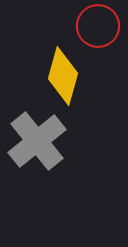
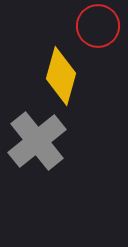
yellow diamond: moved 2 px left
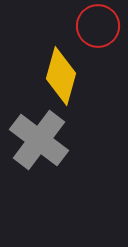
gray cross: moved 2 px right, 1 px up; rotated 14 degrees counterclockwise
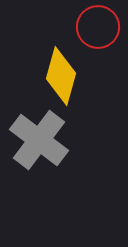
red circle: moved 1 px down
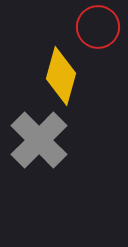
gray cross: rotated 8 degrees clockwise
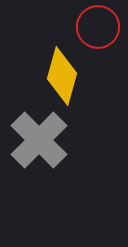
yellow diamond: moved 1 px right
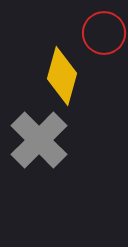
red circle: moved 6 px right, 6 px down
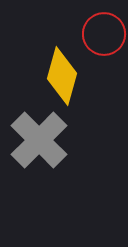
red circle: moved 1 px down
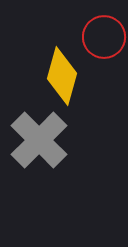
red circle: moved 3 px down
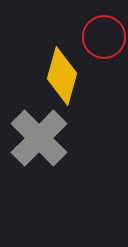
gray cross: moved 2 px up
